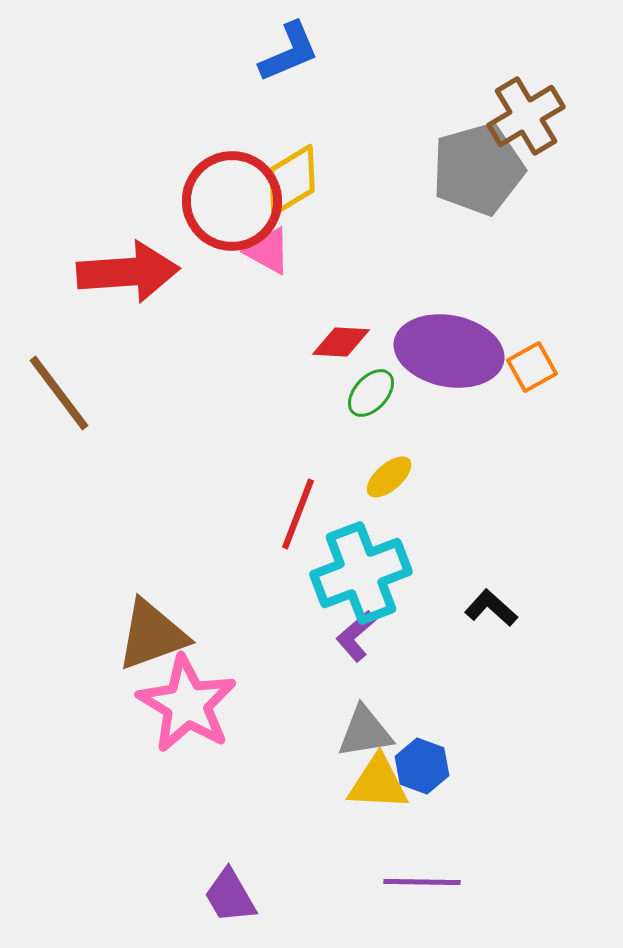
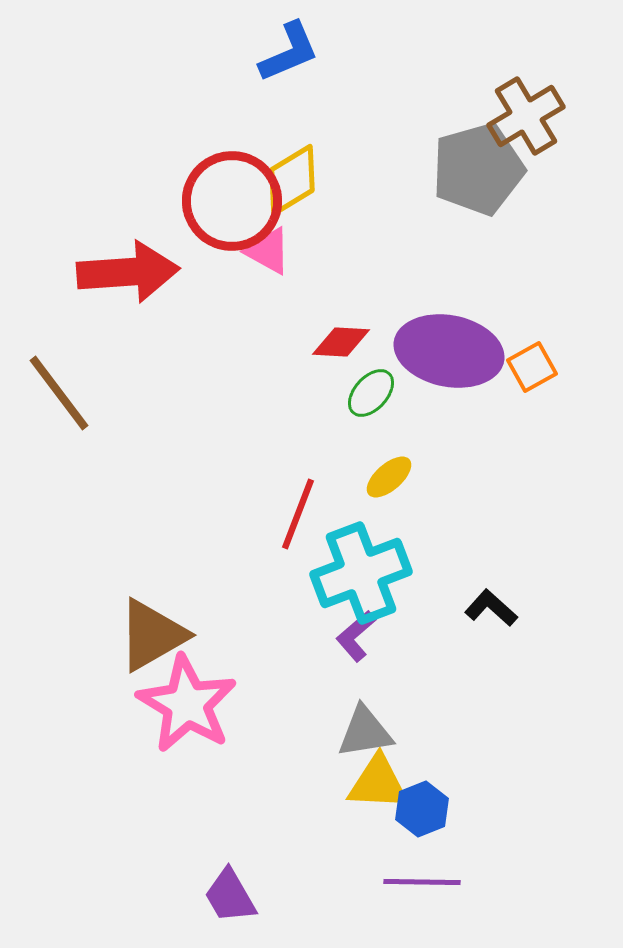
brown triangle: rotated 10 degrees counterclockwise
blue hexagon: moved 43 px down; rotated 18 degrees clockwise
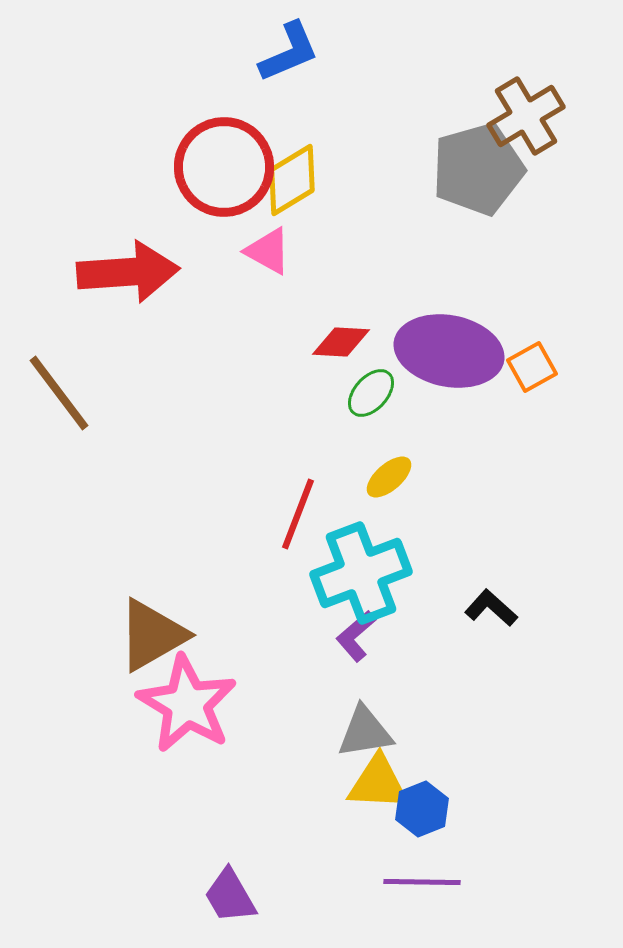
red circle: moved 8 px left, 34 px up
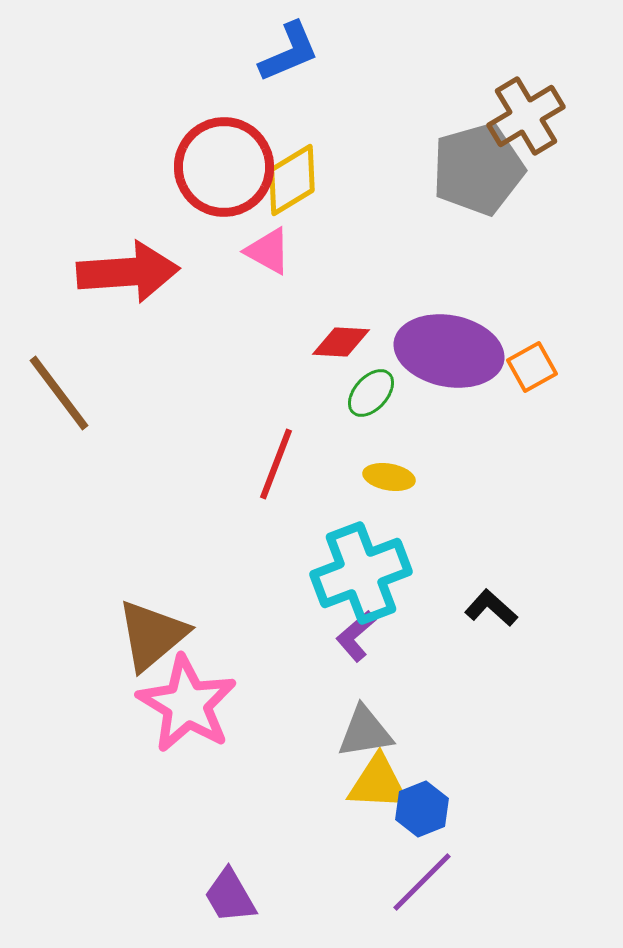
yellow ellipse: rotated 51 degrees clockwise
red line: moved 22 px left, 50 px up
brown triangle: rotated 10 degrees counterclockwise
purple line: rotated 46 degrees counterclockwise
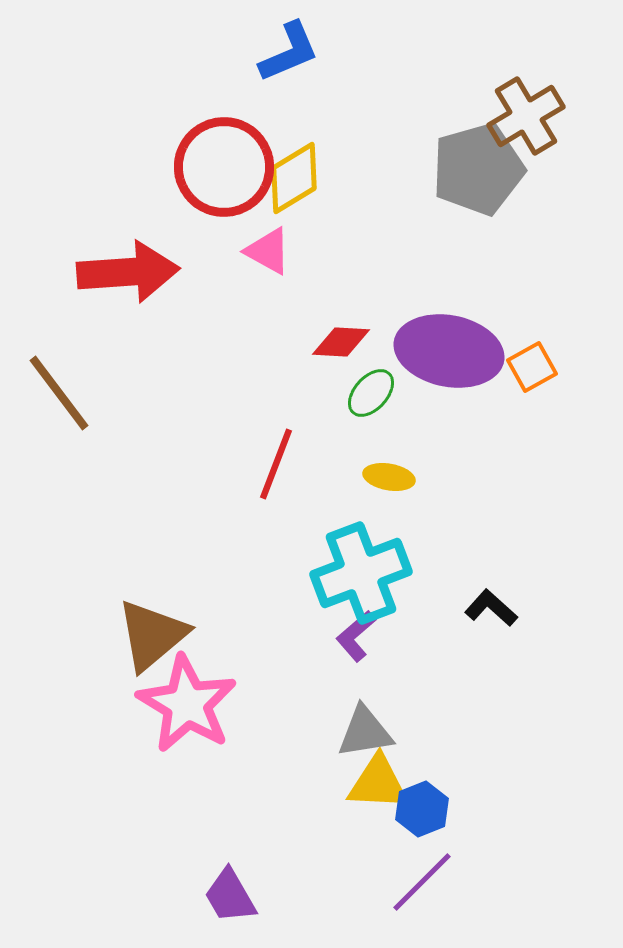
yellow diamond: moved 2 px right, 2 px up
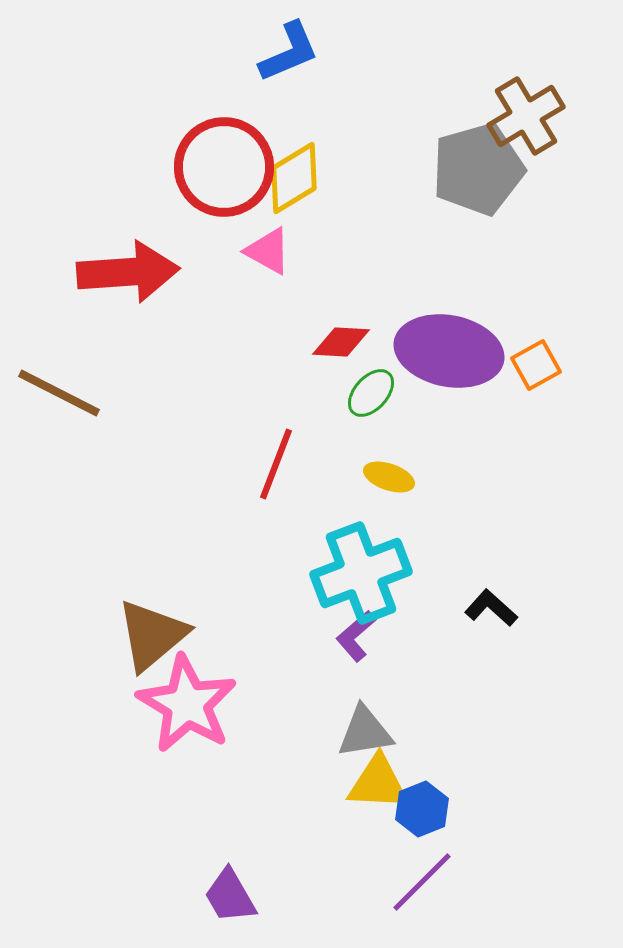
orange square: moved 4 px right, 2 px up
brown line: rotated 26 degrees counterclockwise
yellow ellipse: rotated 9 degrees clockwise
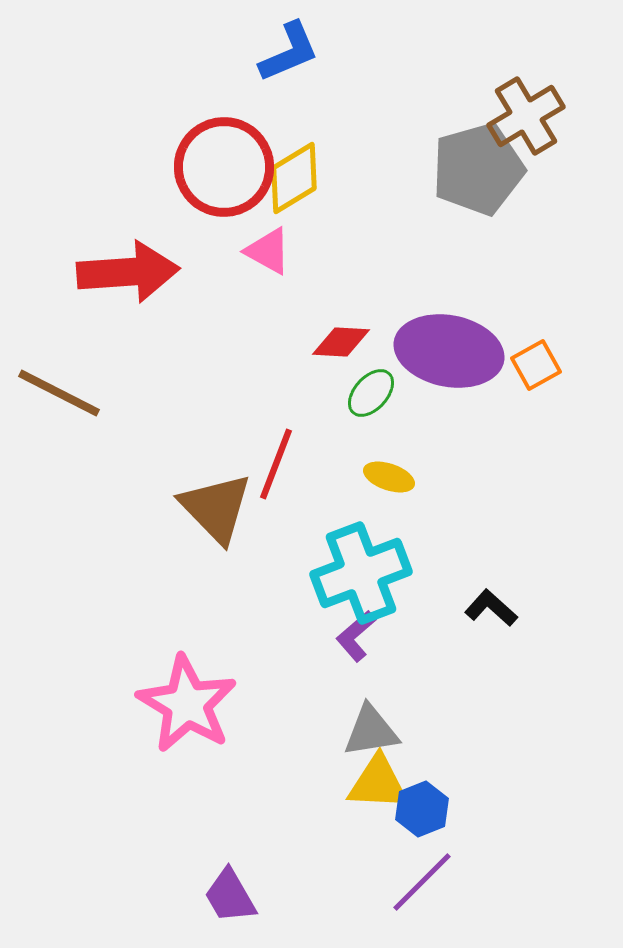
brown triangle: moved 64 px right, 127 px up; rotated 34 degrees counterclockwise
gray triangle: moved 6 px right, 1 px up
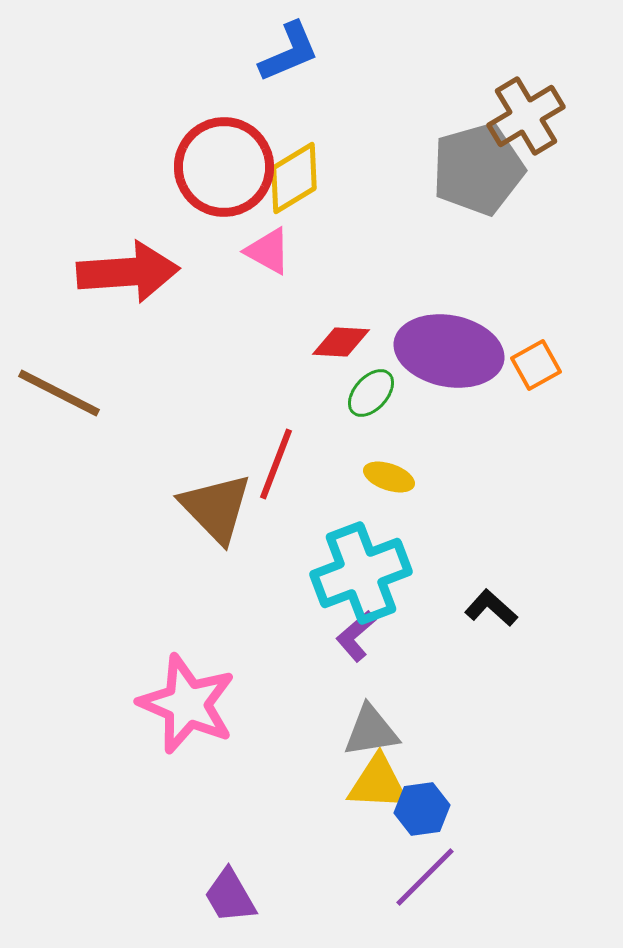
pink star: rotated 8 degrees counterclockwise
blue hexagon: rotated 14 degrees clockwise
purple line: moved 3 px right, 5 px up
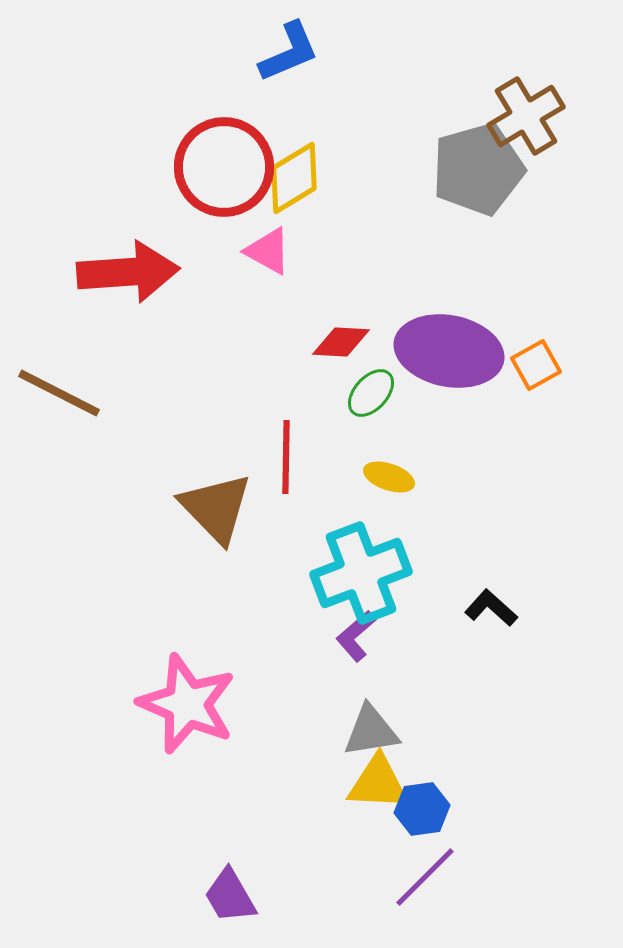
red line: moved 10 px right, 7 px up; rotated 20 degrees counterclockwise
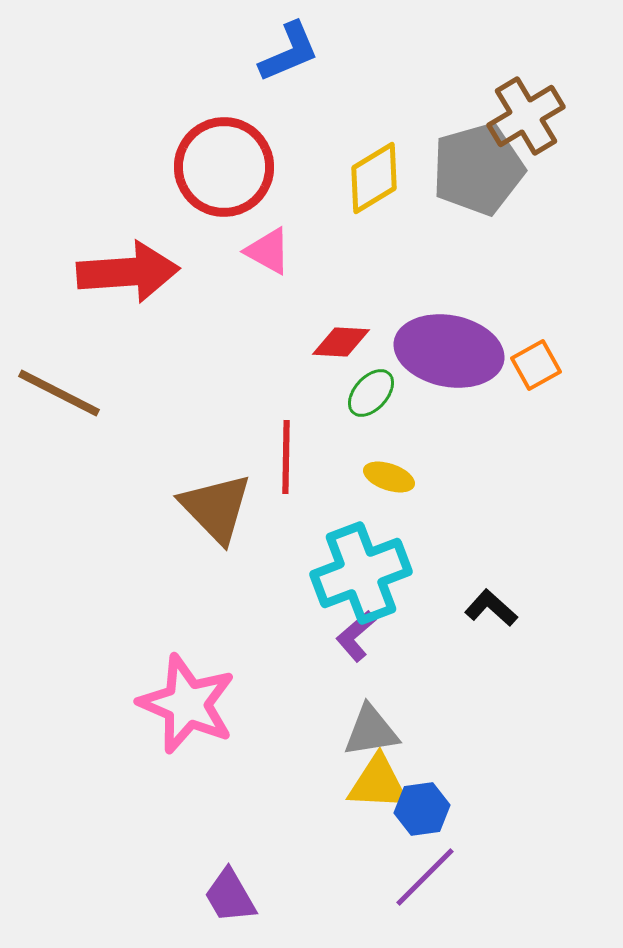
yellow diamond: moved 80 px right
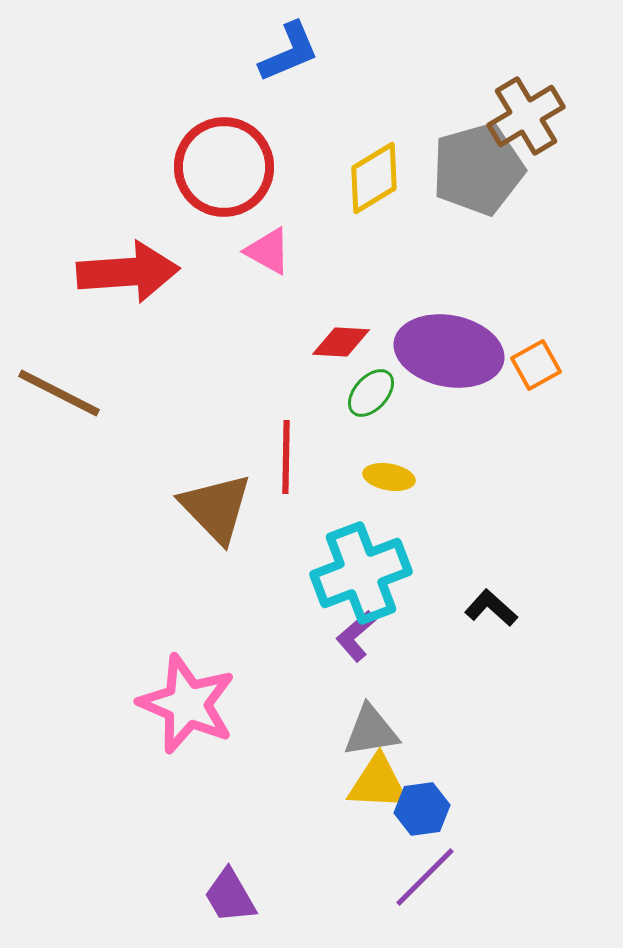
yellow ellipse: rotated 9 degrees counterclockwise
